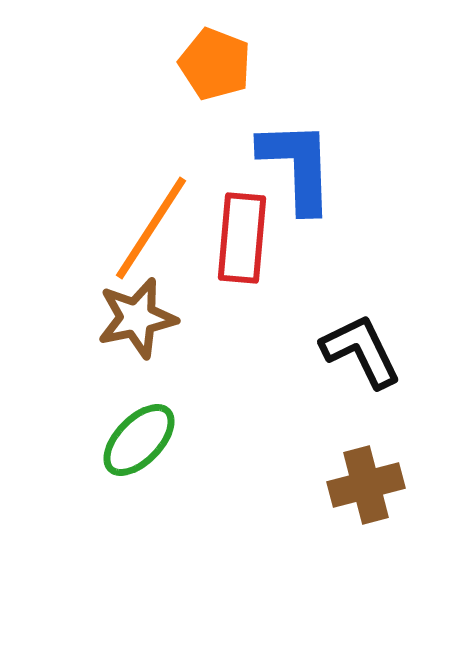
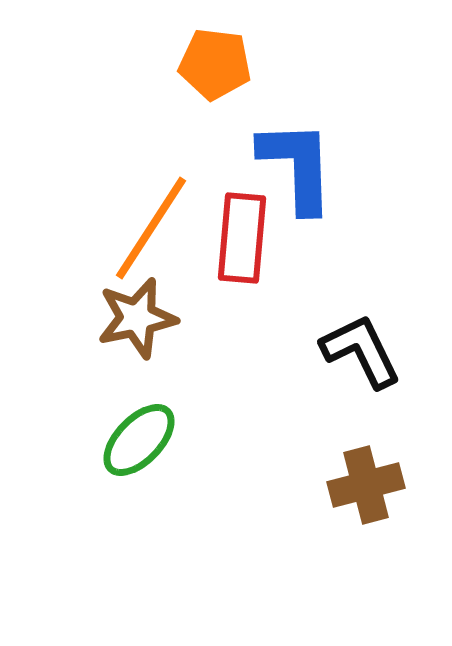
orange pentagon: rotated 14 degrees counterclockwise
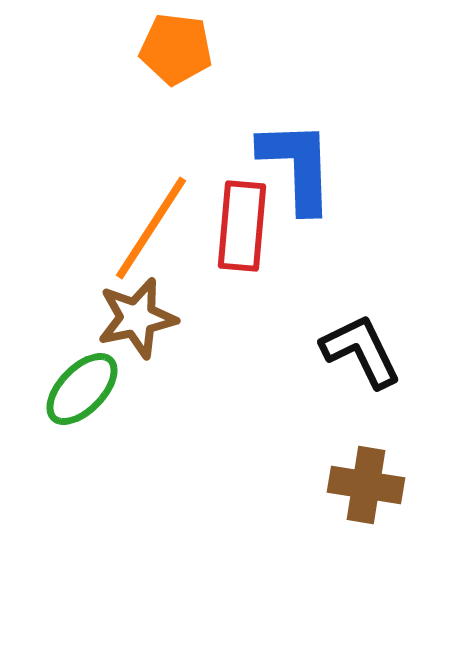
orange pentagon: moved 39 px left, 15 px up
red rectangle: moved 12 px up
green ellipse: moved 57 px left, 51 px up
brown cross: rotated 24 degrees clockwise
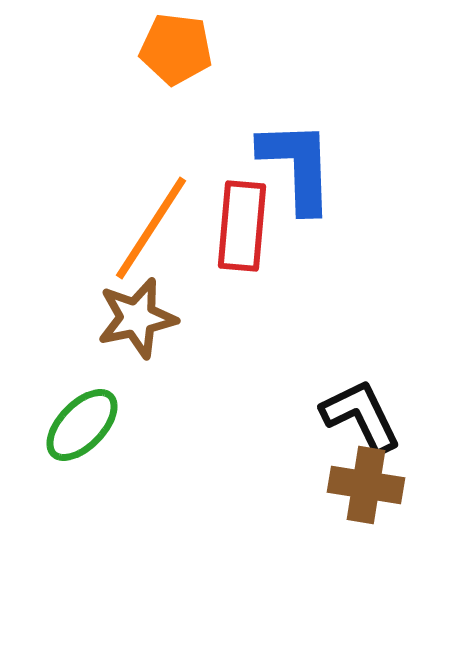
black L-shape: moved 65 px down
green ellipse: moved 36 px down
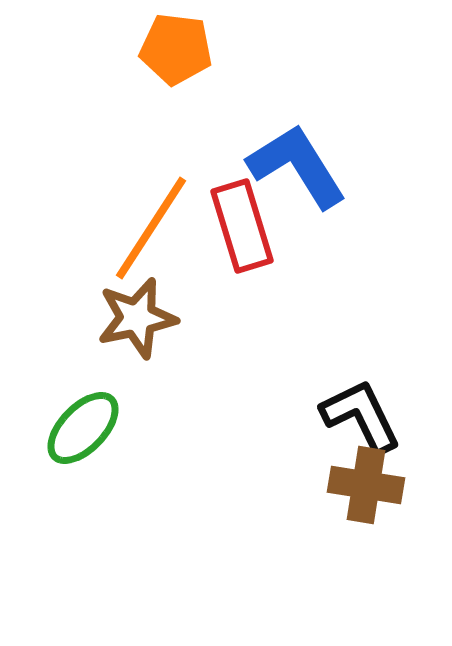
blue L-shape: rotated 30 degrees counterclockwise
red rectangle: rotated 22 degrees counterclockwise
green ellipse: moved 1 px right, 3 px down
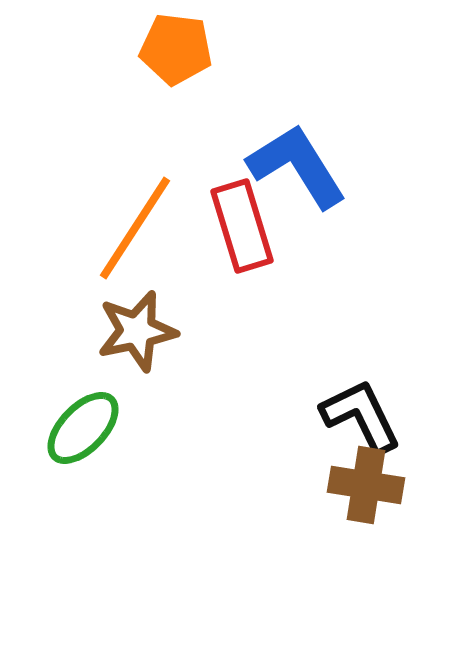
orange line: moved 16 px left
brown star: moved 13 px down
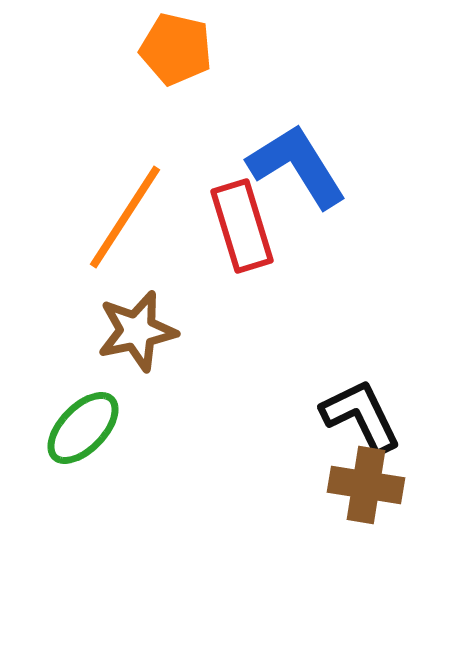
orange pentagon: rotated 6 degrees clockwise
orange line: moved 10 px left, 11 px up
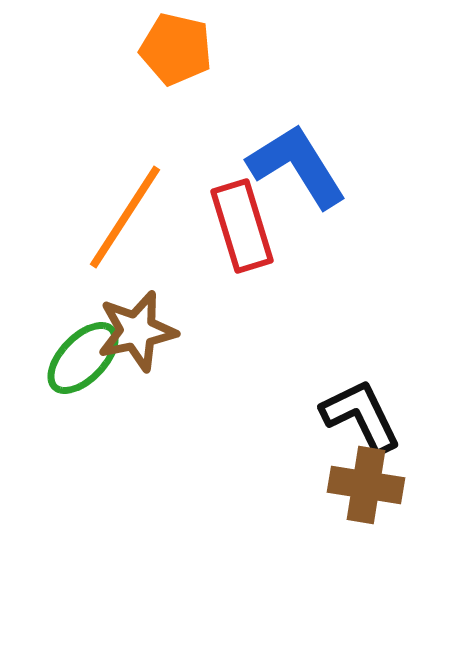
green ellipse: moved 70 px up
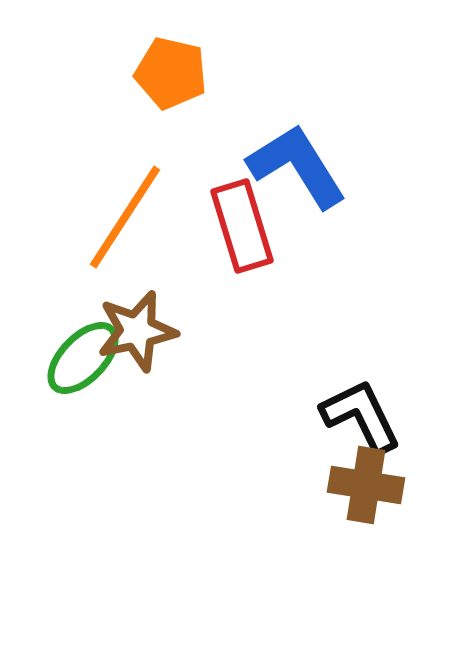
orange pentagon: moved 5 px left, 24 px down
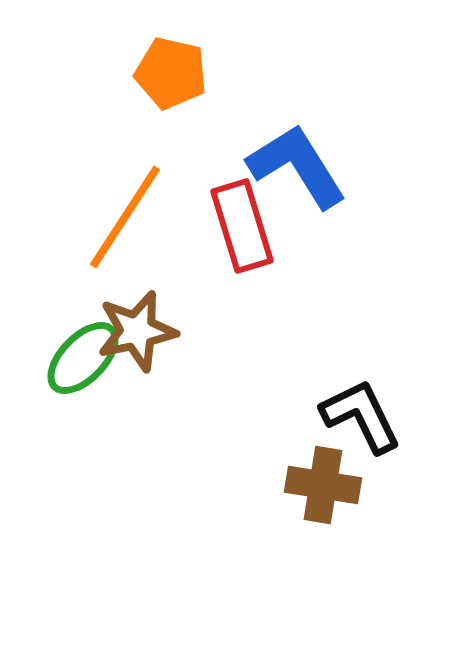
brown cross: moved 43 px left
